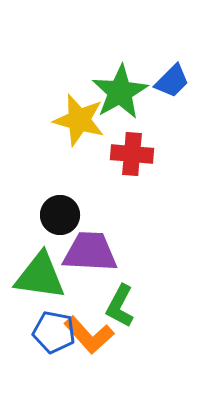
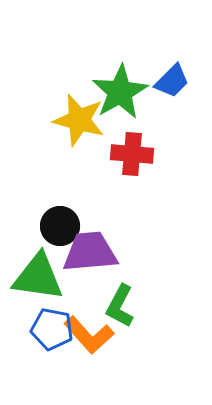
black circle: moved 11 px down
purple trapezoid: rotated 8 degrees counterclockwise
green triangle: moved 2 px left, 1 px down
blue pentagon: moved 2 px left, 3 px up
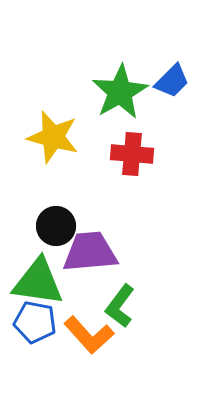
yellow star: moved 26 px left, 17 px down
black circle: moved 4 px left
green triangle: moved 5 px down
green L-shape: rotated 9 degrees clockwise
blue pentagon: moved 17 px left, 7 px up
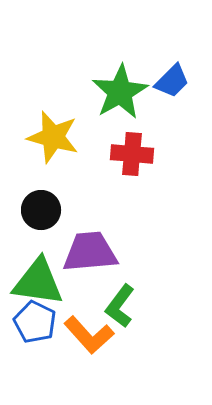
black circle: moved 15 px left, 16 px up
blue pentagon: rotated 15 degrees clockwise
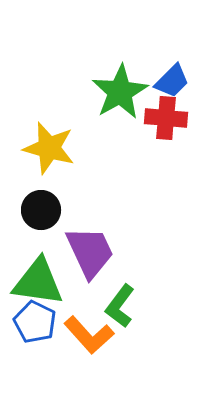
yellow star: moved 4 px left, 11 px down
red cross: moved 34 px right, 36 px up
purple trapezoid: rotated 70 degrees clockwise
